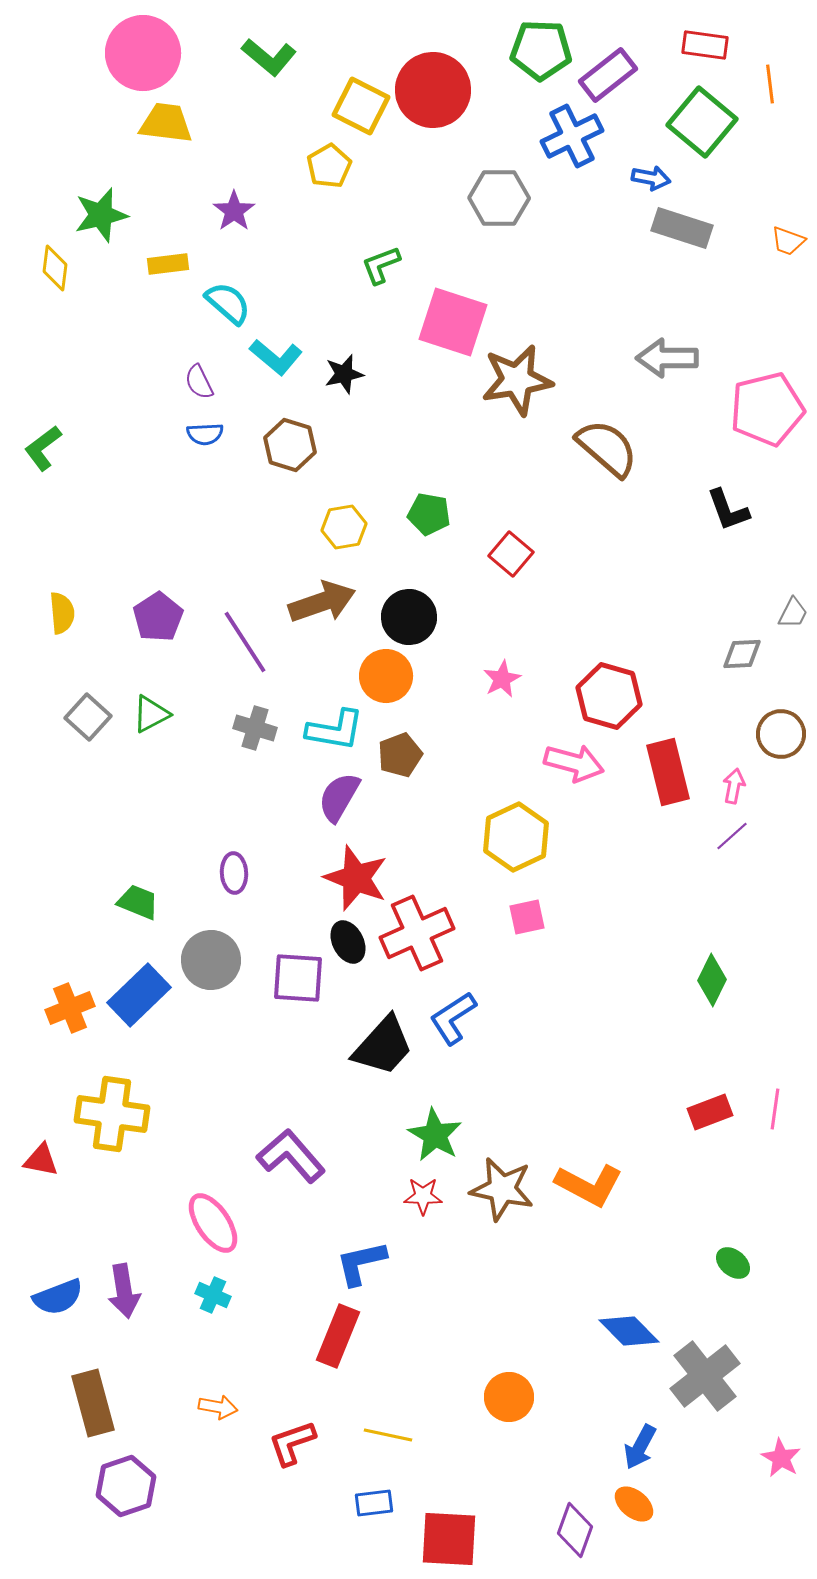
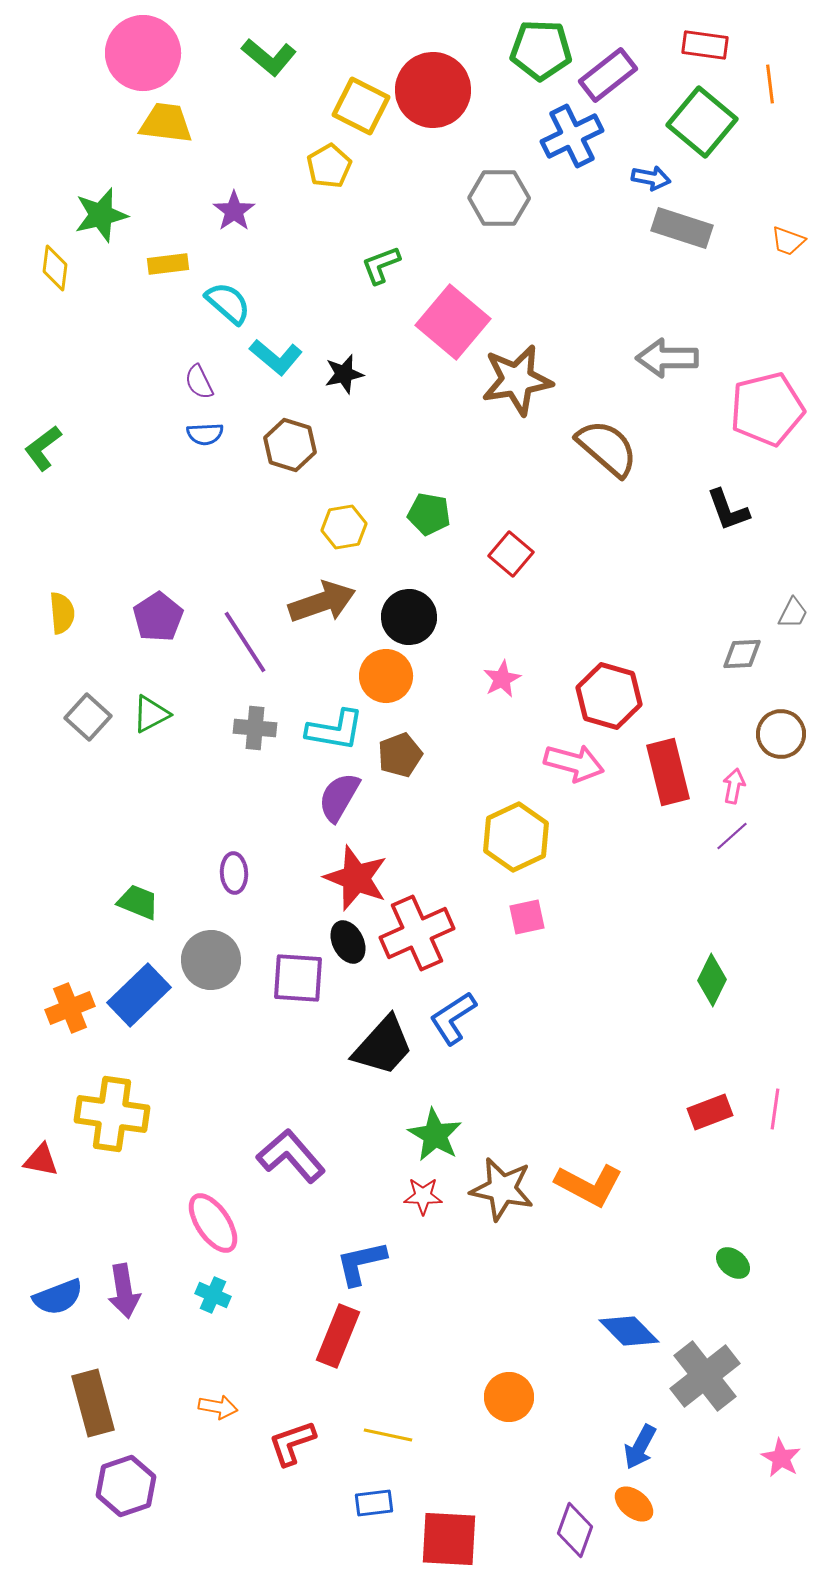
pink square at (453, 322): rotated 22 degrees clockwise
gray cross at (255, 728): rotated 12 degrees counterclockwise
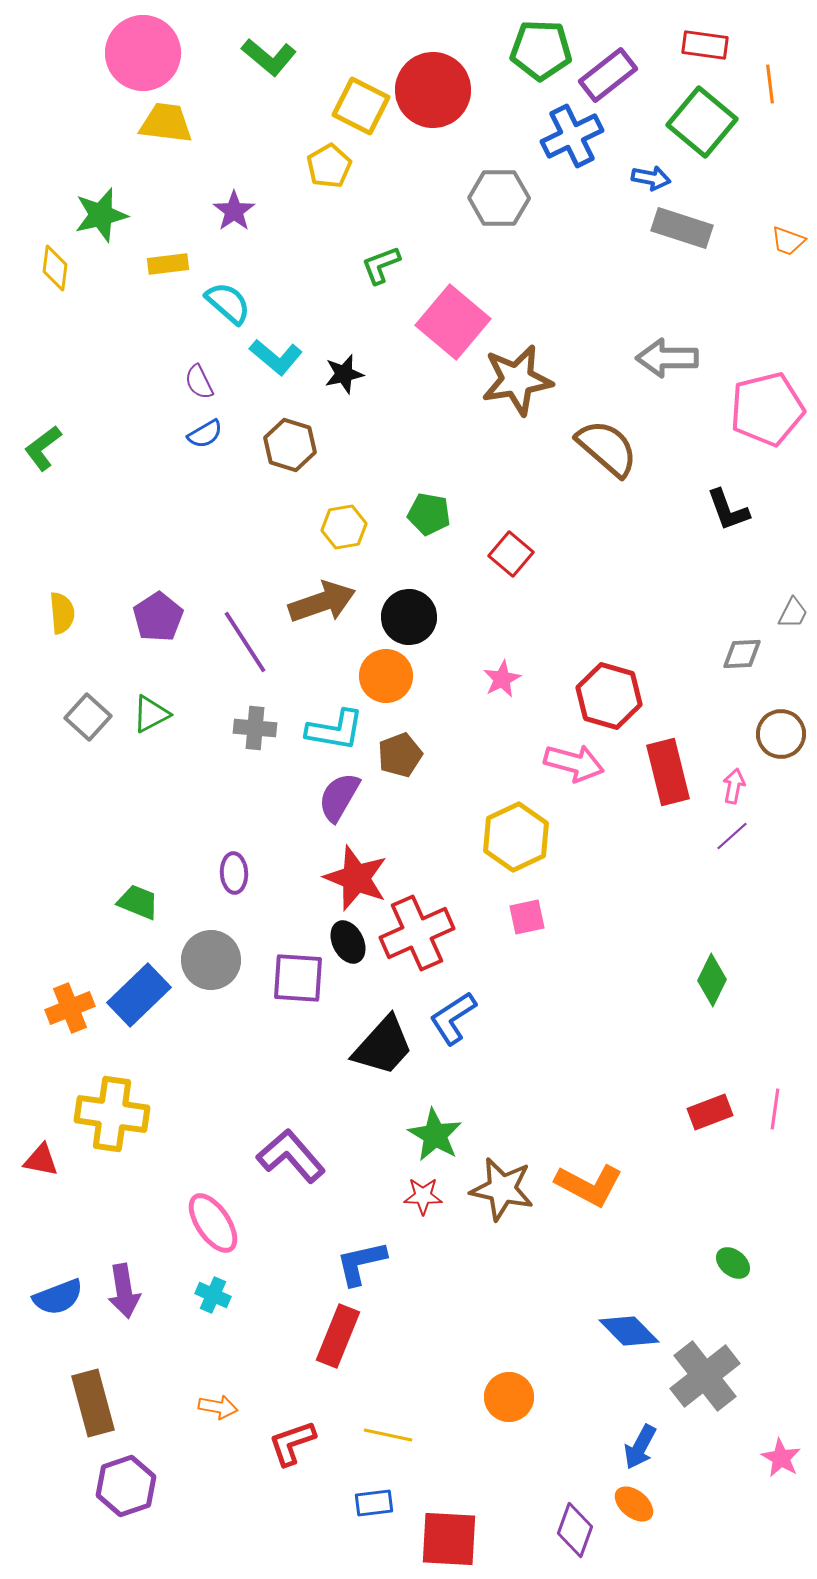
blue semicircle at (205, 434): rotated 27 degrees counterclockwise
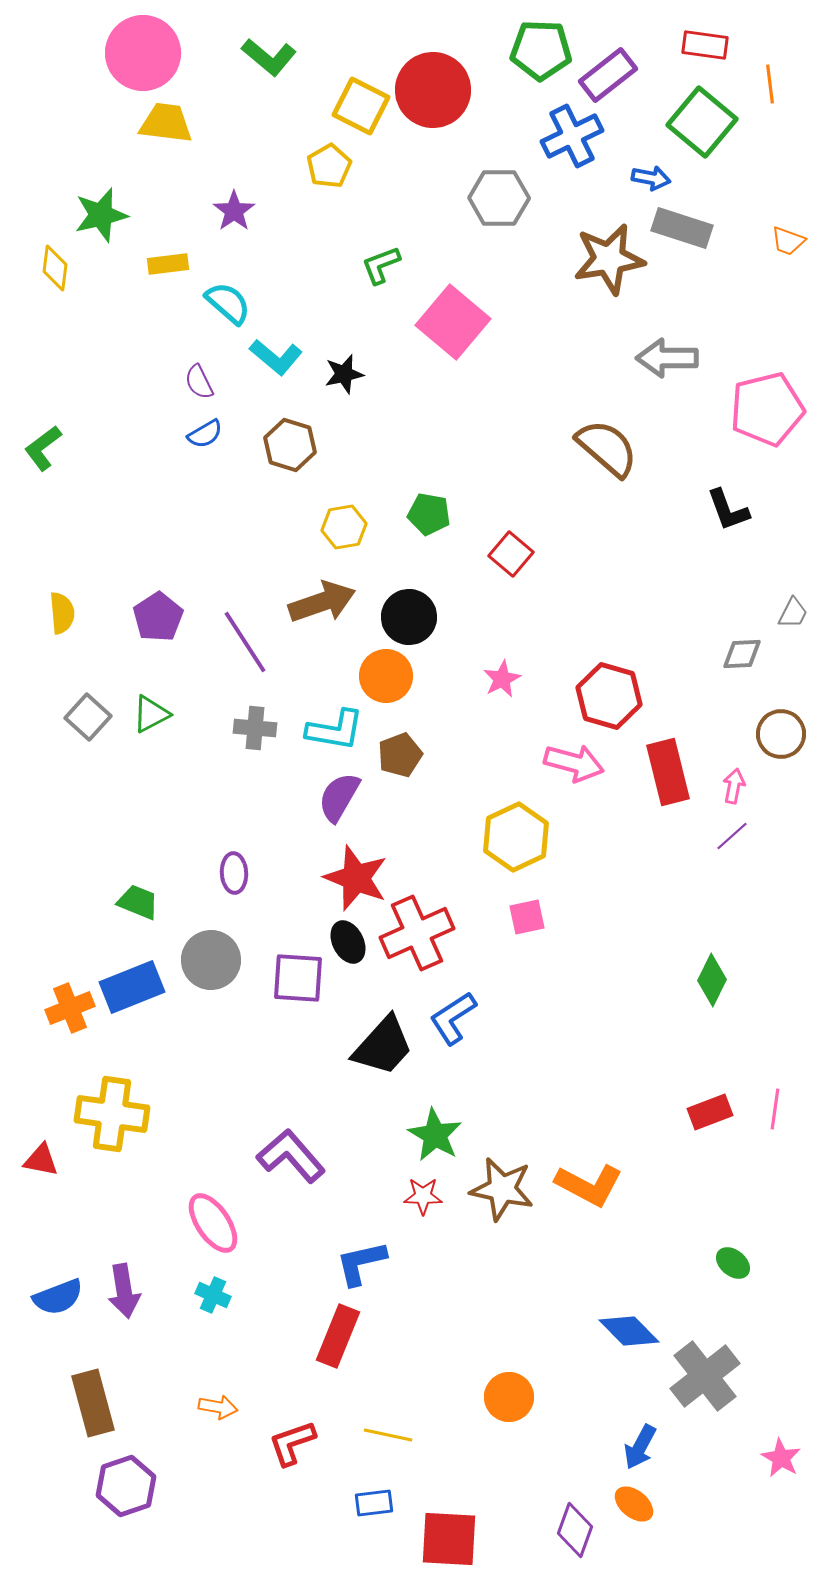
brown star at (517, 380): moved 92 px right, 121 px up
blue rectangle at (139, 995): moved 7 px left, 8 px up; rotated 22 degrees clockwise
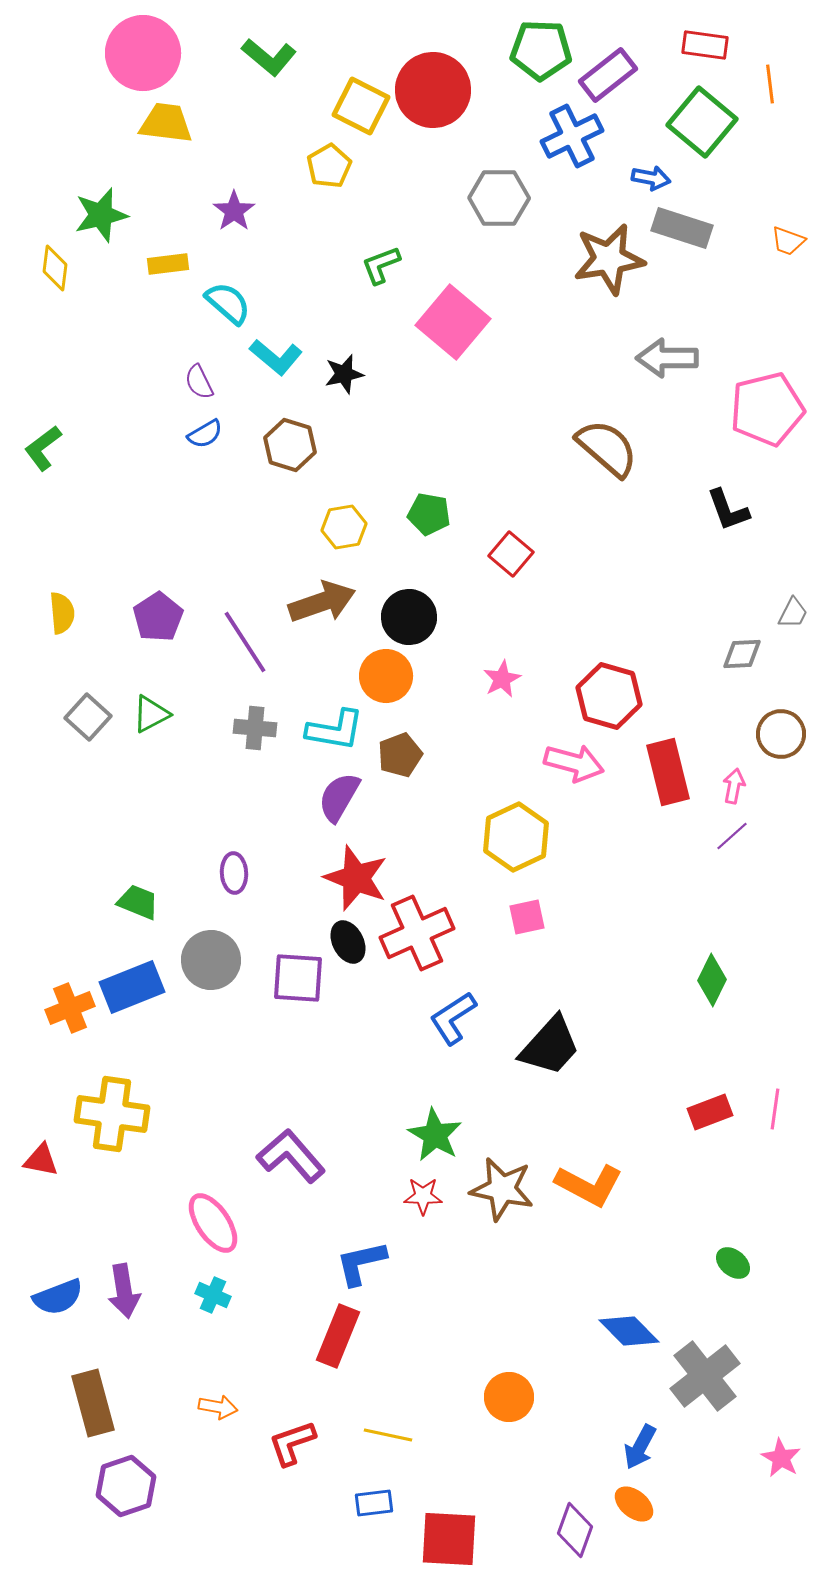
black trapezoid at (383, 1046): moved 167 px right
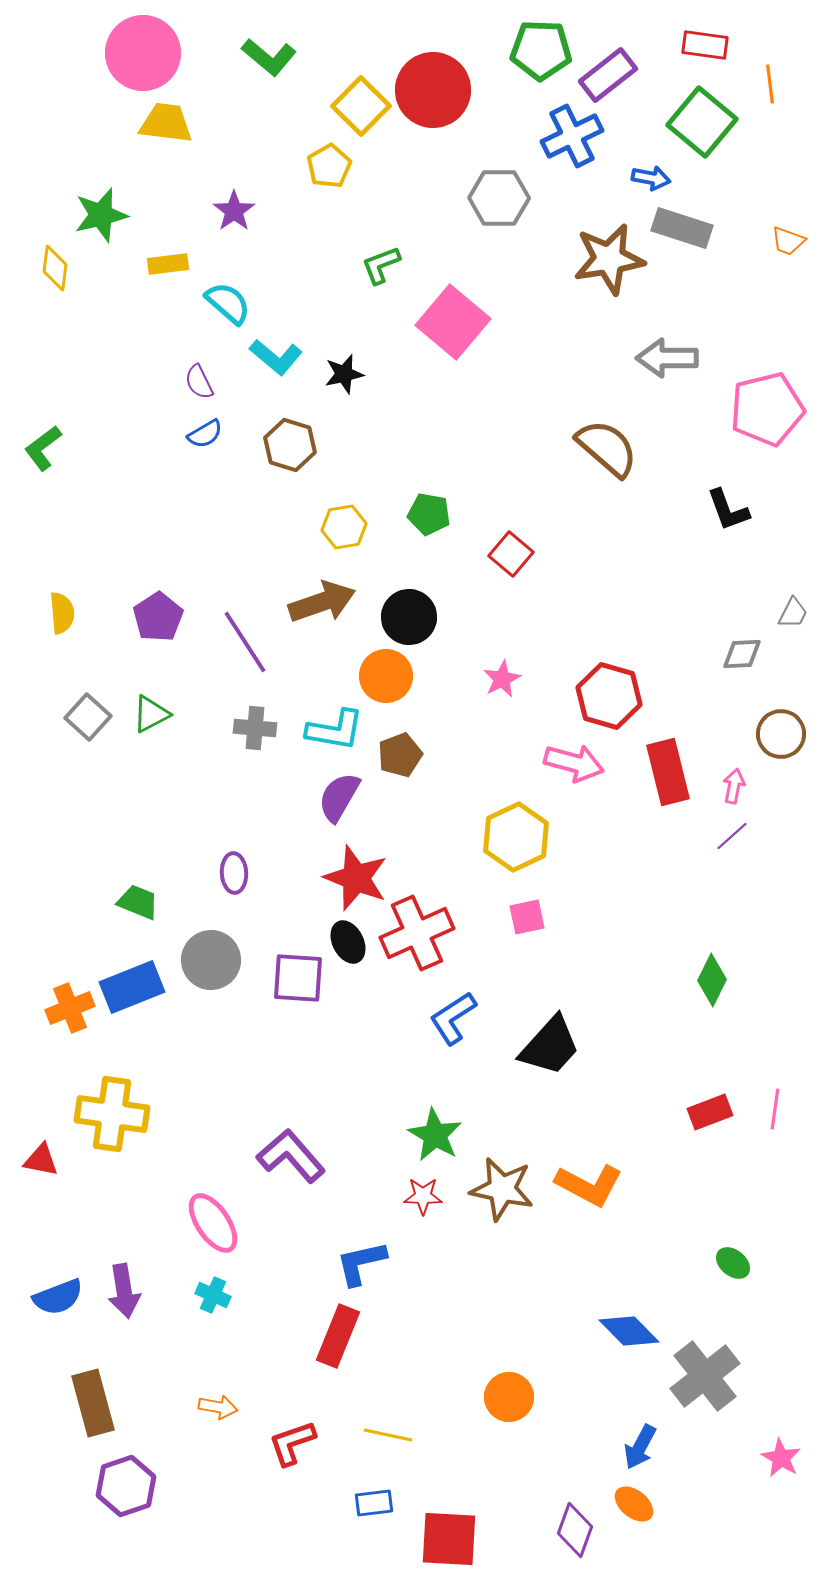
yellow square at (361, 106): rotated 18 degrees clockwise
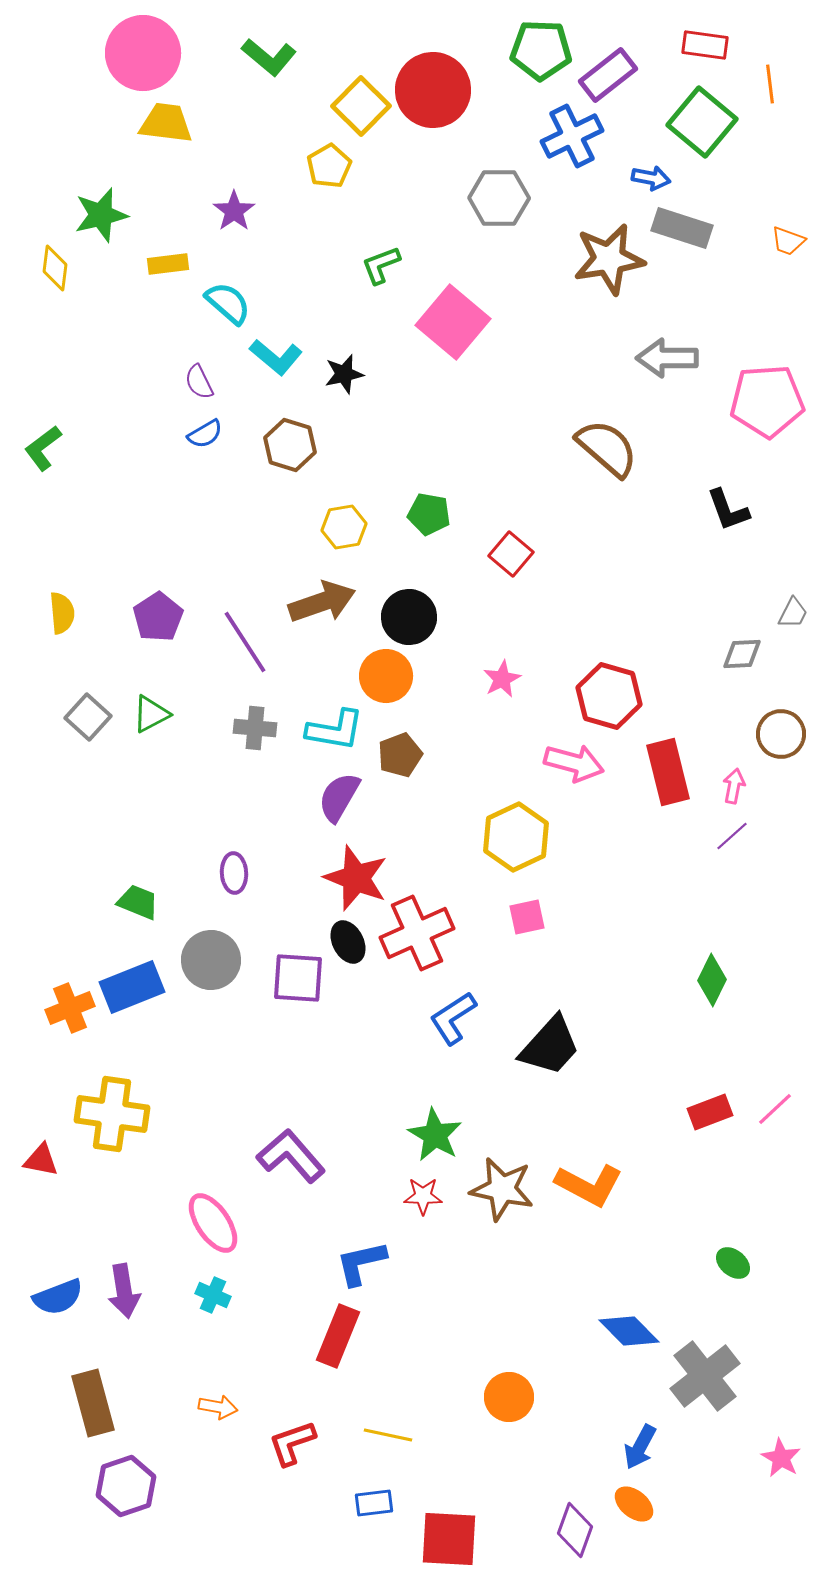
pink pentagon at (767, 409): moved 8 px up; rotated 10 degrees clockwise
pink line at (775, 1109): rotated 39 degrees clockwise
